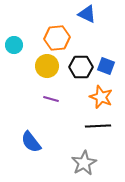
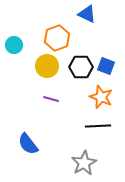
orange hexagon: rotated 15 degrees counterclockwise
blue semicircle: moved 3 px left, 2 px down
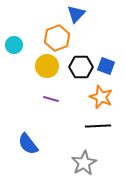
blue triangle: moved 11 px left; rotated 48 degrees clockwise
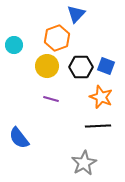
blue semicircle: moved 9 px left, 6 px up
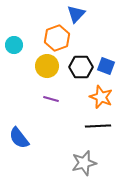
gray star: rotated 15 degrees clockwise
